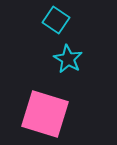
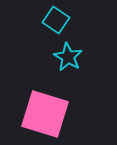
cyan star: moved 2 px up
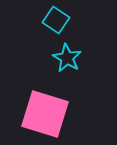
cyan star: moved 1 px left, 1 px down
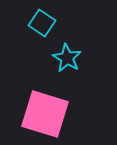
cyan square: moved 14 px left, 3 px down
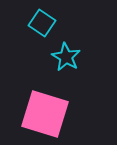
cyan star: moved 1 px left, 1 px up
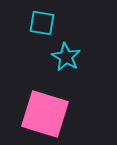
cyan square: rotated 24 degrees counterclockwise
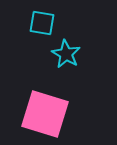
cyan star: moved 3 px up
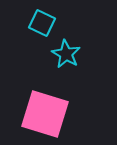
cyan square: rotated 16 degrees clockwise
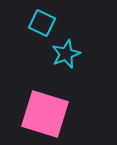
cyan star: rotated 20 degrees clockwise
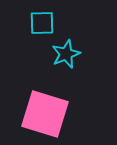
cyan square: rotated 28 degrees counterclockwise
